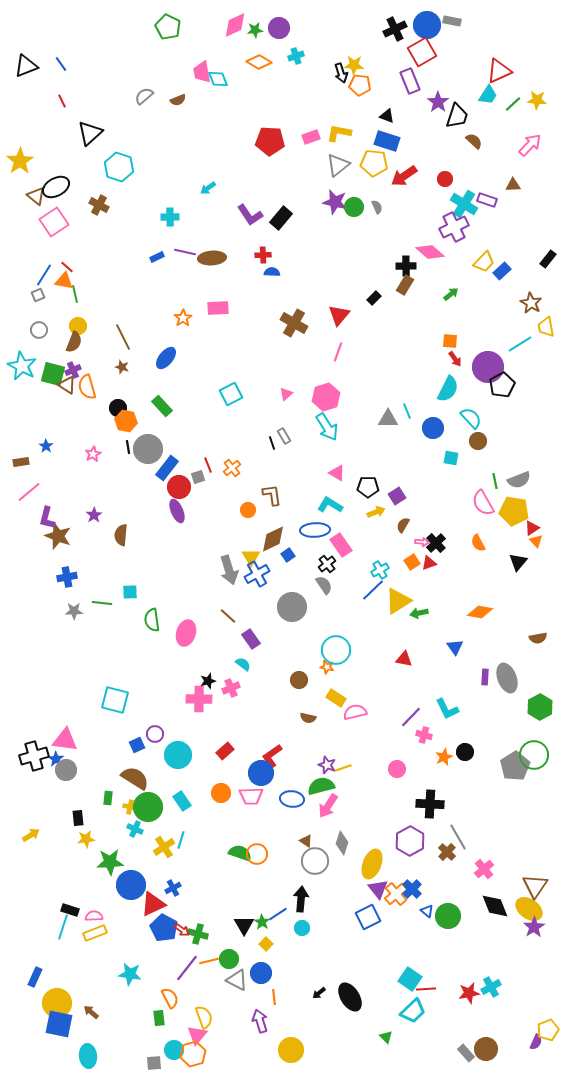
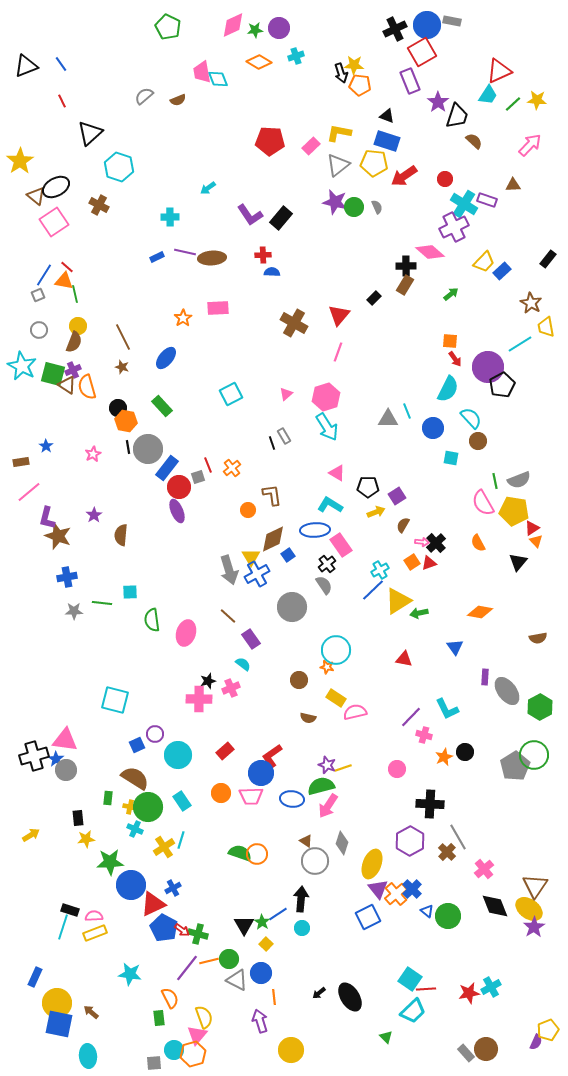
pink diamond at (235, 25): moved 2 px left
pink rectangle at (311, 137): moved 9 px down; rotated 24 degrees counterclockwise
gray ellipse at (507, 678): moved 13 px down; rotated 16 degrees counterclockwise
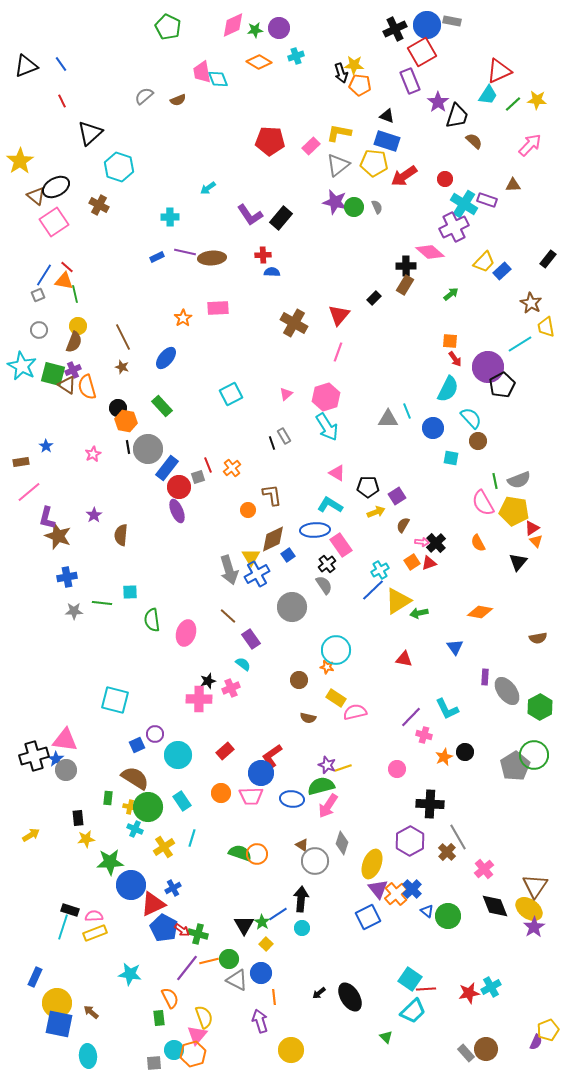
cyan line at (181, 840): moved 11 px right, 2 px up
brown triangle at (306, 841): moved 4 px left, 4 px down
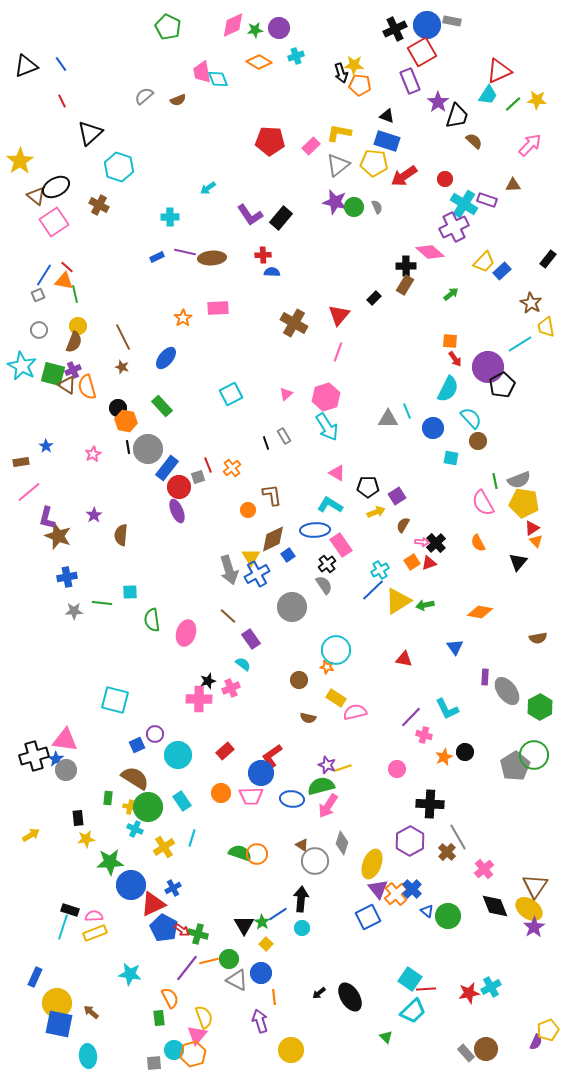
black line at (272, 443): moved 6 px left
yellow pentagon at (514, 511): moved 10 px right, 8 px up
green arrow at (419, 613): moved 6 px right, 8 px up
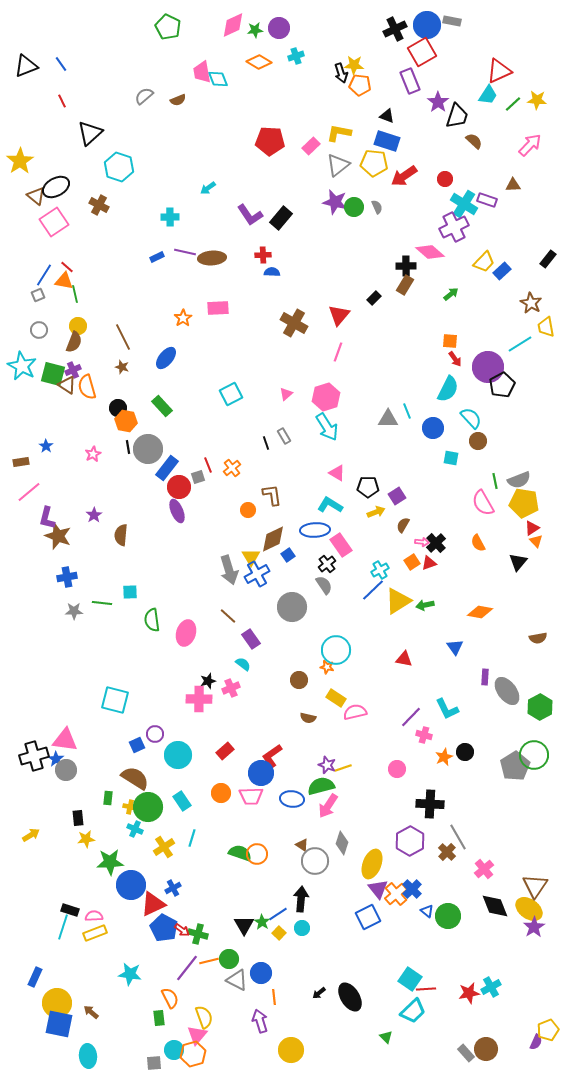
yellow square at (266, 944): moved 13 px right, 11 px up
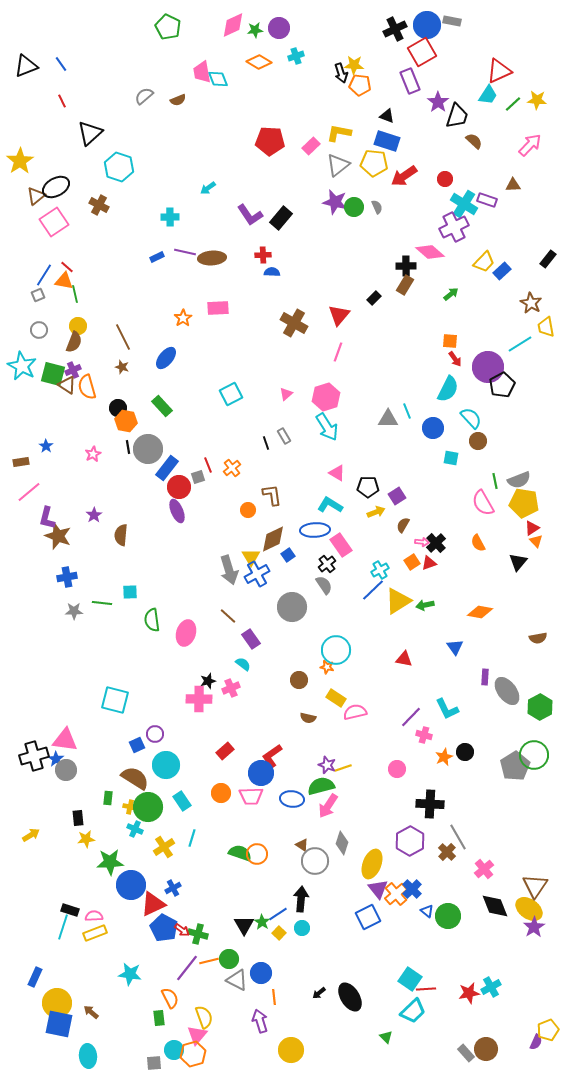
brown triangle at (36, 196): rotated 42 degrees clockwise
cyan circle at (178, 755): moved 12 px left, 10 px down
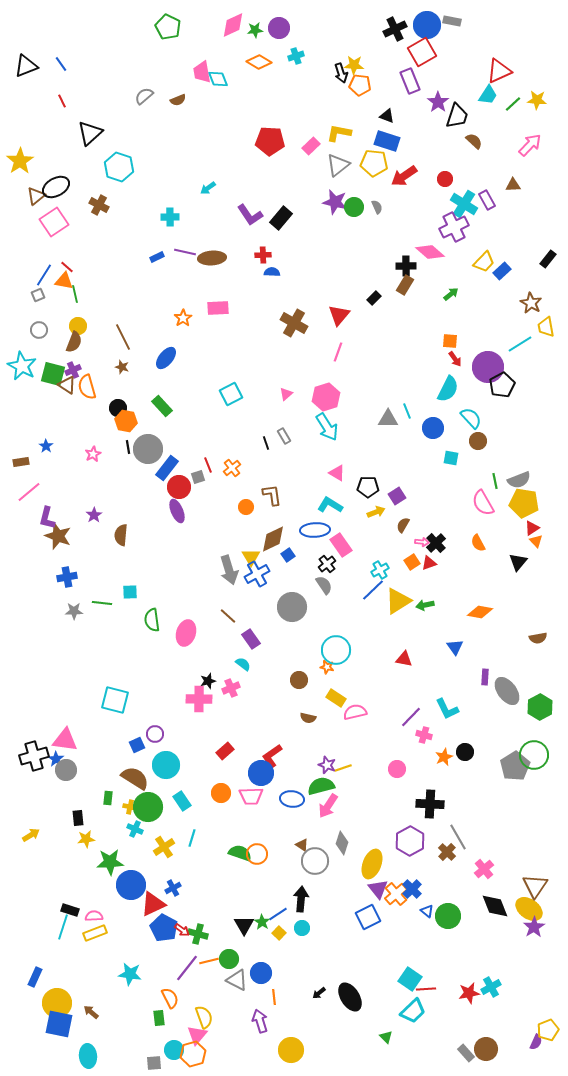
purple rectangle at (487, 200): rotated 42 degrees clockwise
orange circle at (248, 510): moved 2 px left, 3 px up
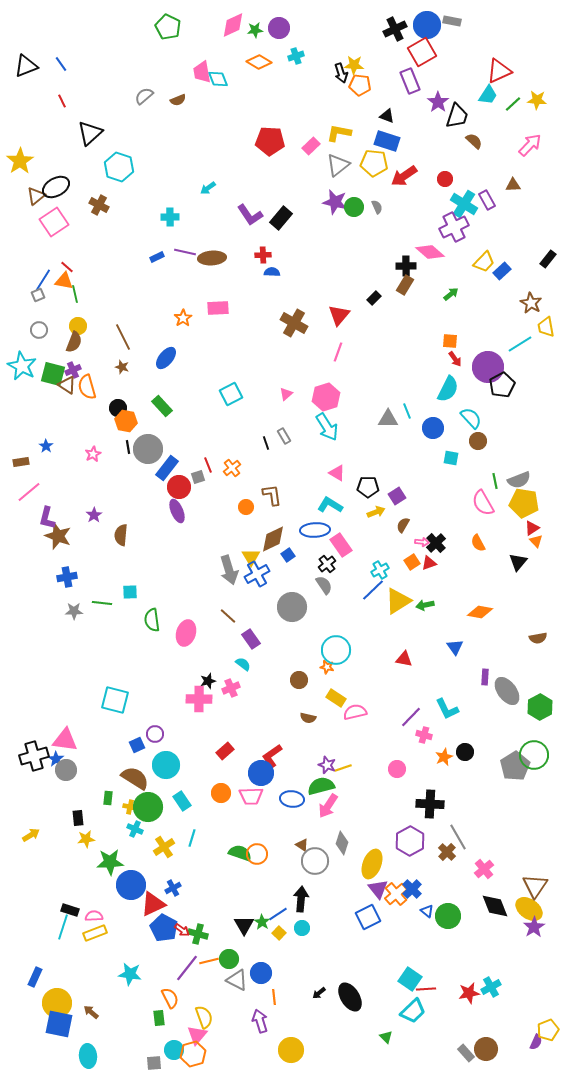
blue line at (44, 275): moved 1 px left, 5 px down
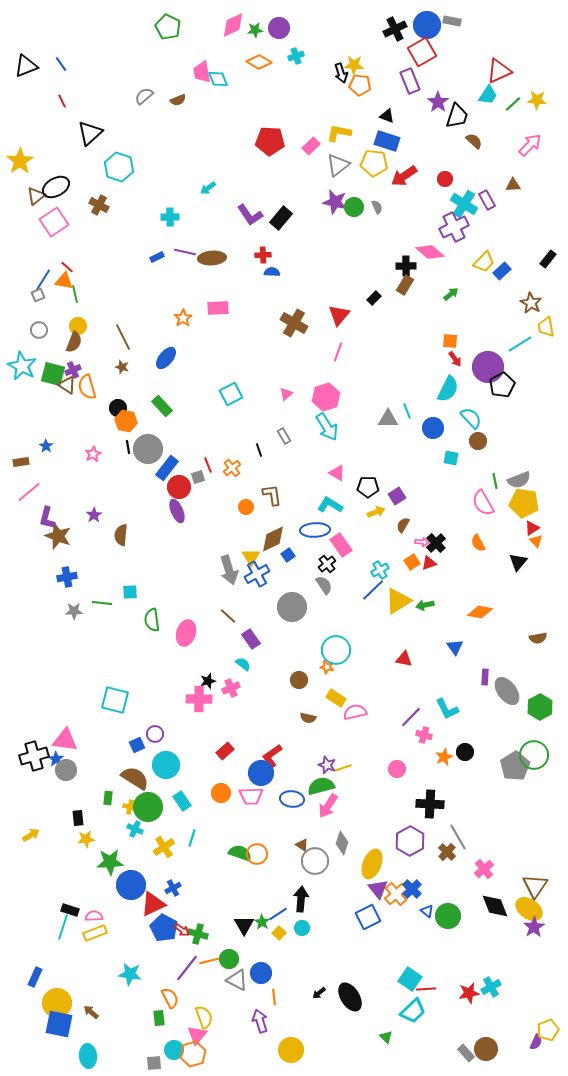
black line at (266, 443): moved 7 px left, 7 px down
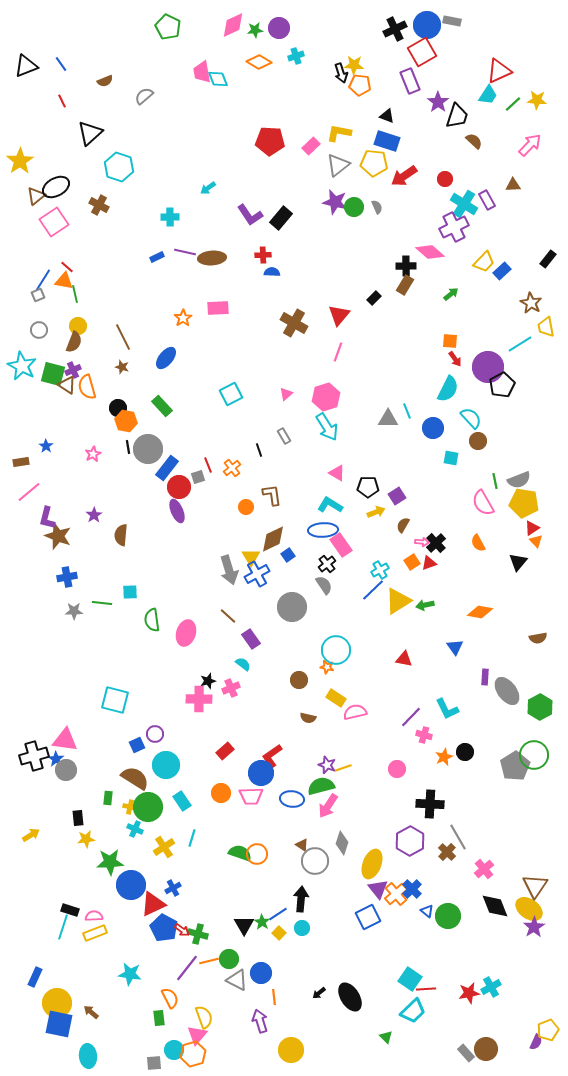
brown semicircle at (178, 100): moved 73 px left, 19 px up
blue ellipse at (315, 530): moved 8 px right
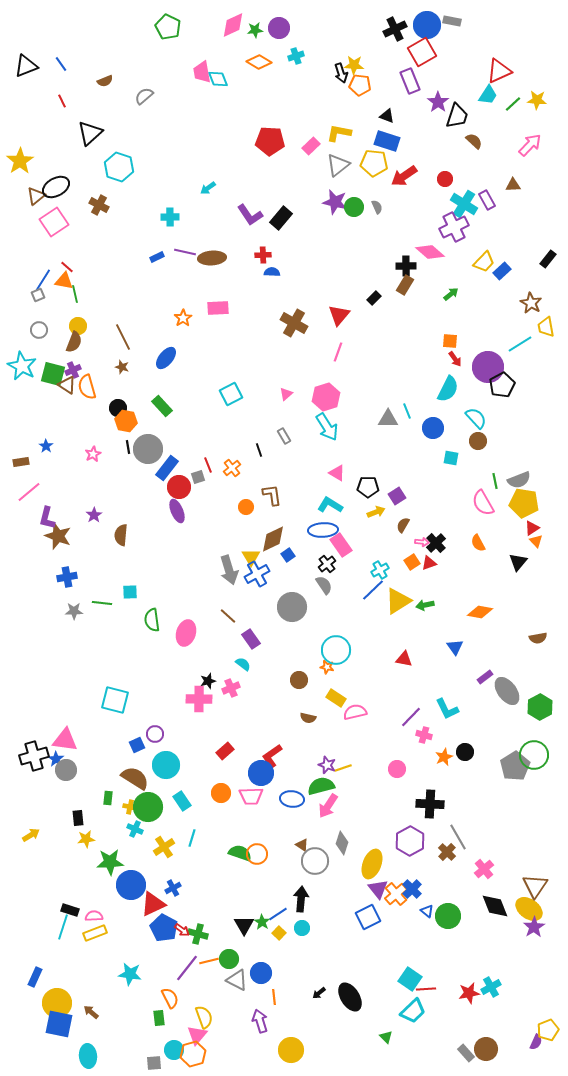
cyan semicircle at (471, 418): moved 5 px right
purple rectangle at (485, 677): rotated 49 degrees clockwise
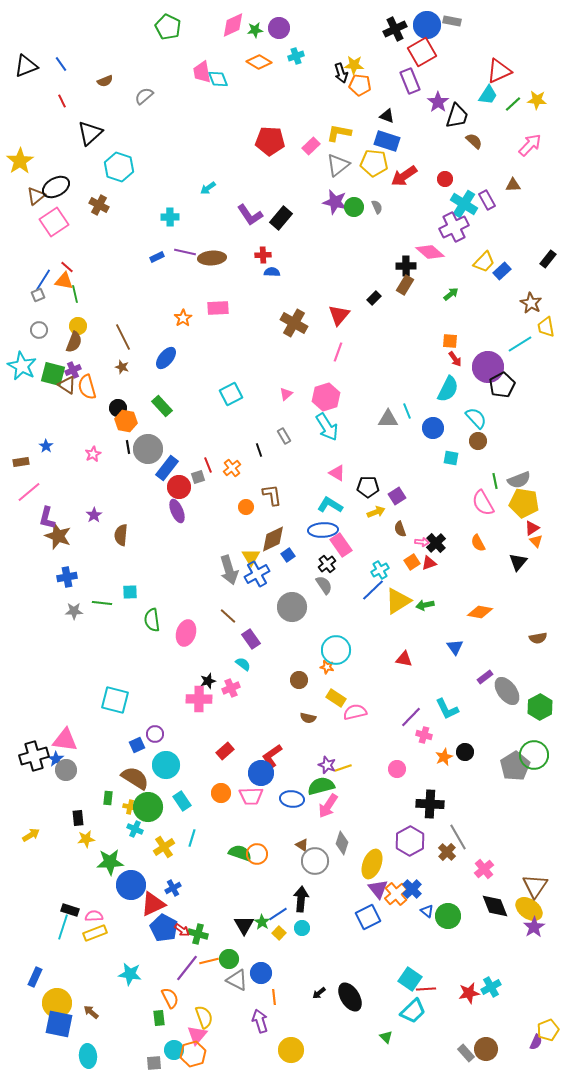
brown semicircle at (403, 525): moved 3 px left, 4 px down; rotated 49 degrees counterclockwise
